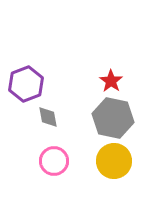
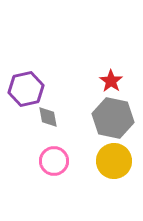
purple hexagon: moved 5 px down; rotated 8 degrees clockwise
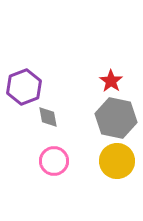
purple hexagon: moved 2 px left, 2 px up; rotated 8 degrees counterclockwise
gray hexagon: moved 3 px right
yellow circle: moved 3 px right
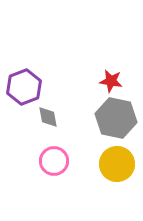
red star: rotated 25 degrees counterclockwise
yellow circle: moved 3 px down
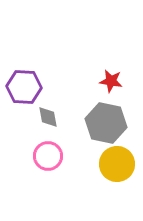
purple hexagon: rotated 24 degrees clockwise
gray hexagon: moved 10 px left, 5 px down
pink circle: moved 6 px left, 5 px up
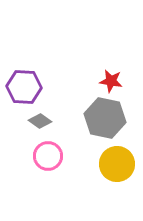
gray diamond: moved 8 px left, 4 px down; rotated 45 degrees counterclockwise
gray hexagon: moved 1 px left, 5 px up
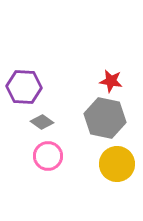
gray diamond: moved 2 px right, 1 px down
